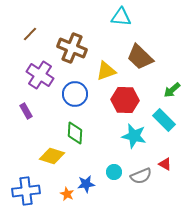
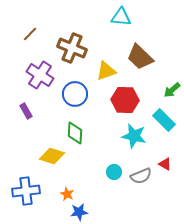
blue star: moved 7 px left, 28 px down
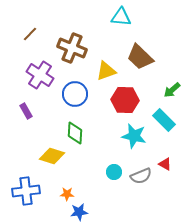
orange star: rotated 24 degrees counterclockwise
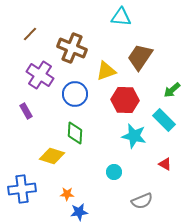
brown trapezoid: rotated 80 degrees clockwise
gray semicircle: moved 1 px right, 25 px down
blue cross: moved 4 px left, 2 px up
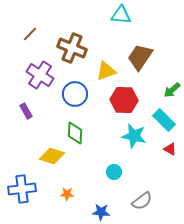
cyan triangle: moved 2 px up
red hexagon: moved 1 px left
red triangle: moved 5 px right, 15 px up
gray semicircle: rotated 15 degrees counterclockwise
blue star: moved 22 px right; rotated 12 degrees clockwise
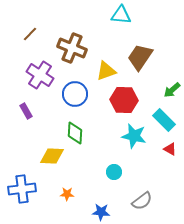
yellow diamond: rotated 15 degrees counterclockwise
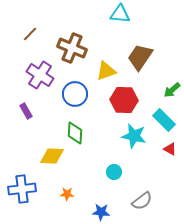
cyan triangle: moved 1 px left, 1 px up
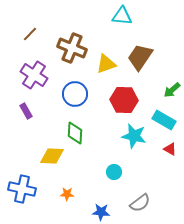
cyan triangle: moved 2 px right, 2 px down
yellow triangle: moved 7 px up
purple cross: moved 6 px left
cyan rectangle: rotated 15 degrees counterclockwise
blue cross: rotated 20 degrees clockwise
gray semicircle: moved 2 px left, 2 px down
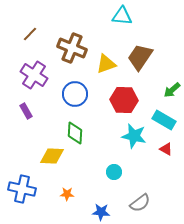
red triangle: moved 4 px left
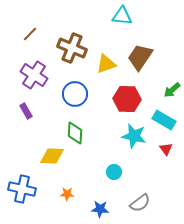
red hexagon: moved 3 px right, 1 px up
red triangle: rotated 24 degrees clockwise
blue star: moved 1 px left, 3 px up
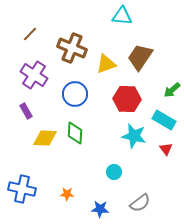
yellow diamond: moved 7 px left, 18 px up
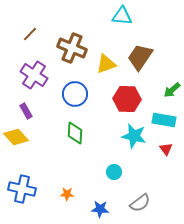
cyan rectangle: rotated 20 degrees counterclockwise
yellow diamond: moved 29 px left, 1 px up; rotated 45 degrees clockwise
